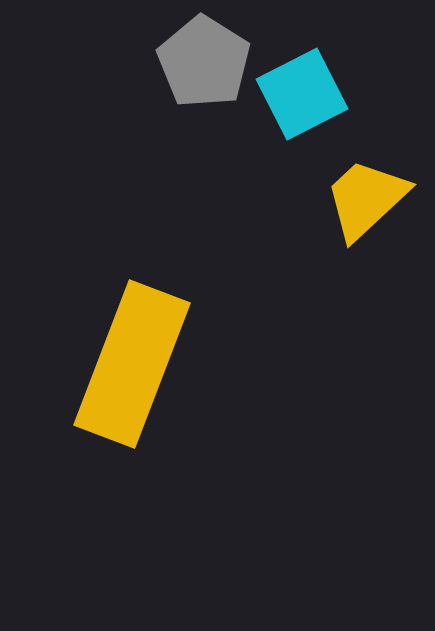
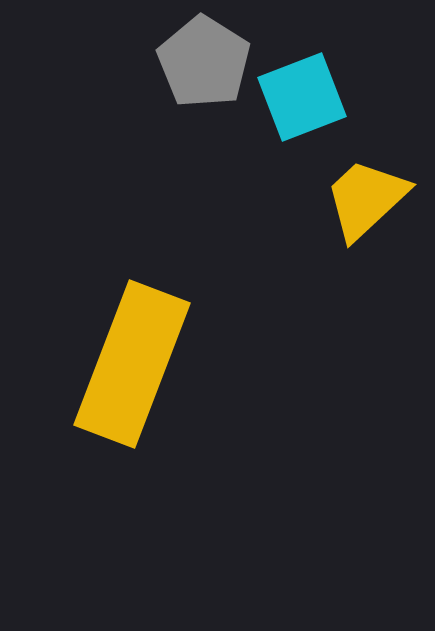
cyan square: moved 3 px down; rotated 6 degrees clockwise
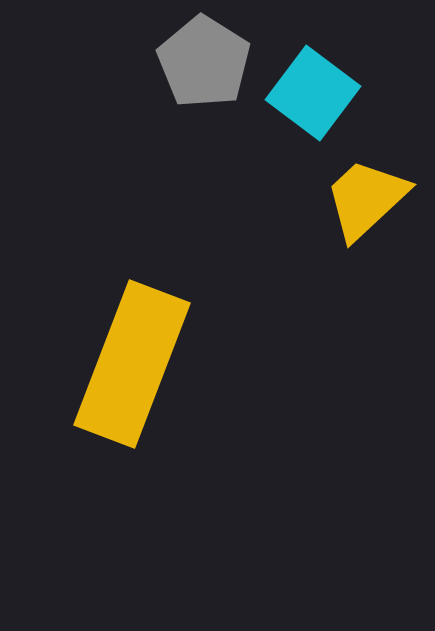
cyan square: moved 11 px right, 4 px up; rotated 32 degrees counterclockwise
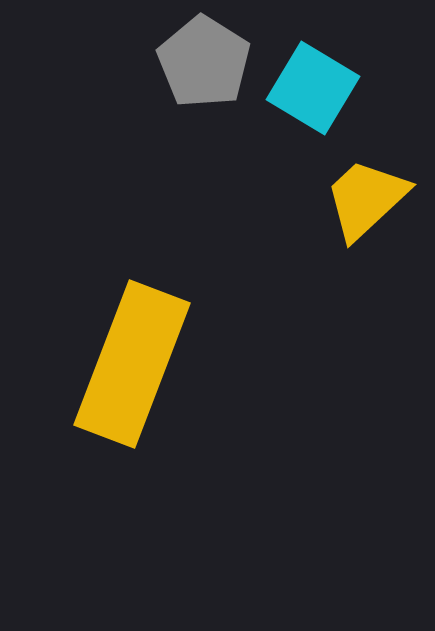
cyan square: moved 5 px up; rotated 6 degrees counterclockwise
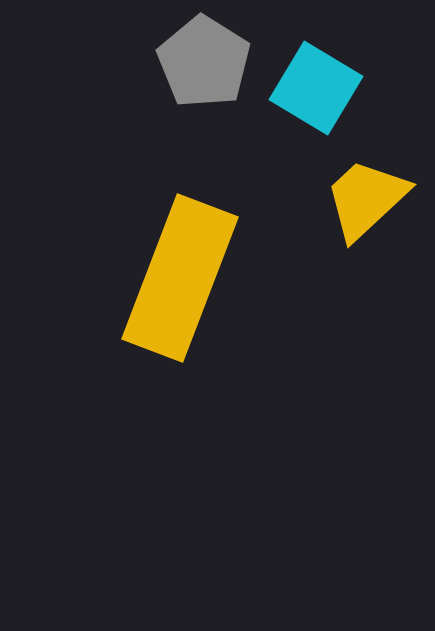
cyan square: moved 3 px right
yellow rectangle: moved 48 px right, 86 px up
